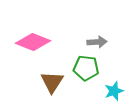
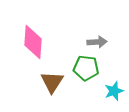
pink diamond: rotated 72 degrees clockwise
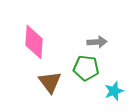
pink diamond: moved 1 px right
brown triangle: moved 2 px left; rotated 10 degrees counterclockwise
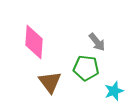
gray arrow: rotated 54 degrees clockwise
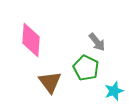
pink diamond: moved 3 px left, 2 px up
green pentagon: rotated 20 degrees clockwise
